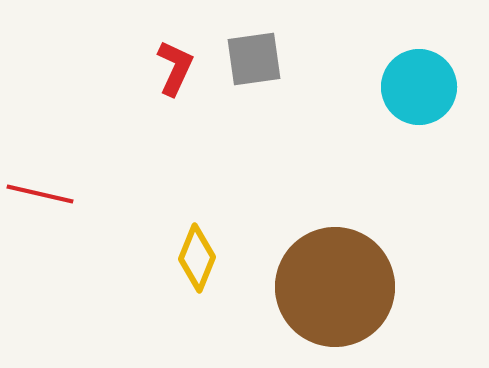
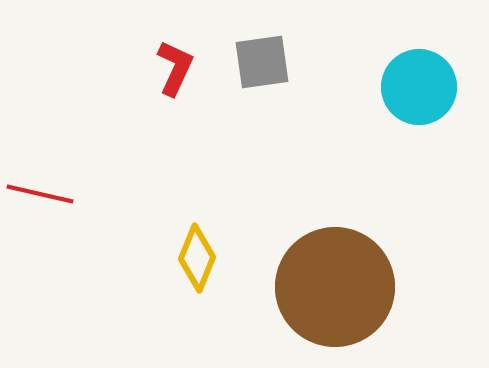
gray square: moved 8 px right, 3 px down
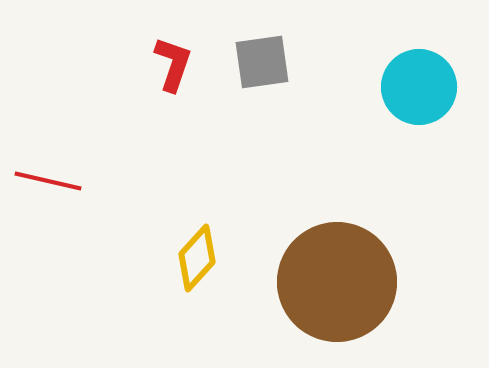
red L-shape: moved 2 px left, 4 px up; rotated 6 degrees counterclockwise
red line: moved 8 px right, 13 px up
yellow diamond: rotated 20 degrees clockwise
brown circle: moved 2 px right, 5 px up
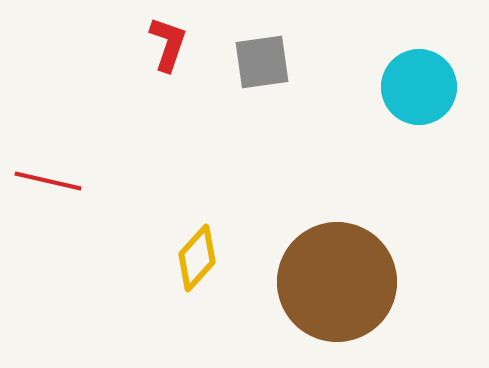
red L-shape: moved 5 px left, 20 px up
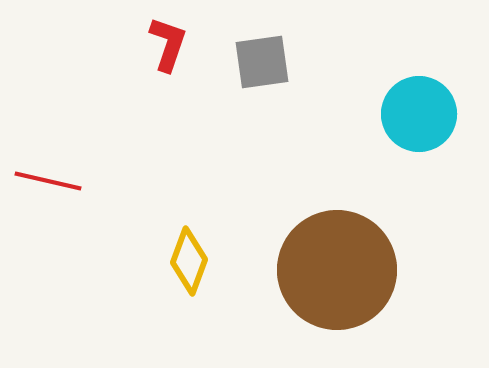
cyan circle: moved 27 px down
yellow diamond: moved 8 px left, 3 px down; rotated 22 degrees counterclockwise
brown circle: moved 12 px up
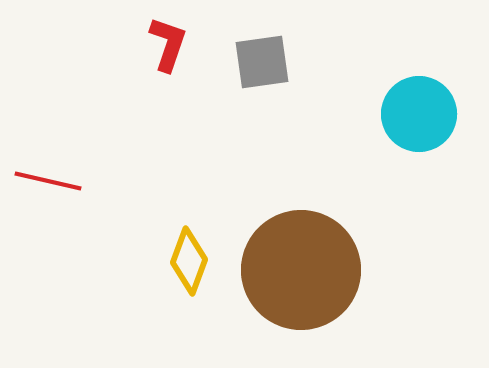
brown circle: moved 36 px left
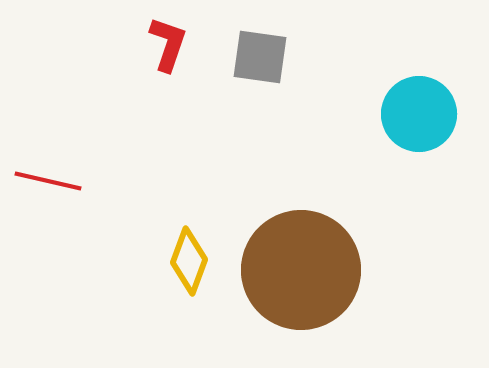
gray square: moved 2 px left, 5 px up; rotated 16 degrees clockwise
